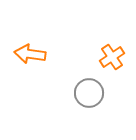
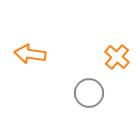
orange cross: moved 5 px right; rotated 15 degrees counterclockwise
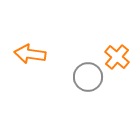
gray circle: moved 1 px left, 16 px up
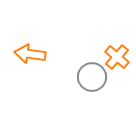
gray circle: moved 4 px right
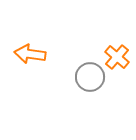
gray circle: moved 2 px left
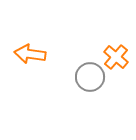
orange cross: moved 1 px left
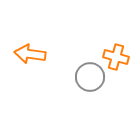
orange cross: rotated 25 degrees counterclockwise
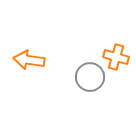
orange arrow: moved 1 px left, 6 px down
